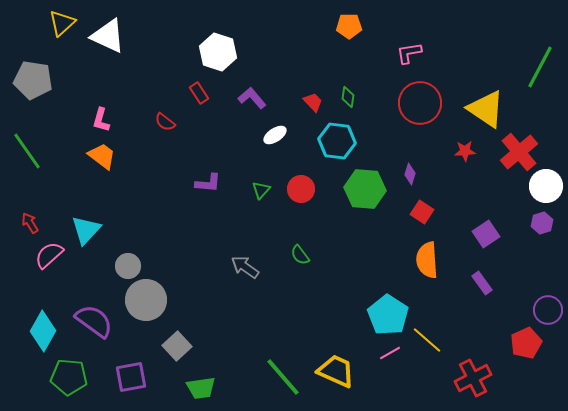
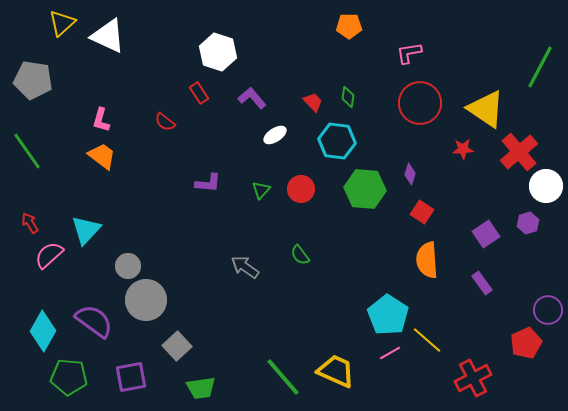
red star at (465, 151): moved 2 px left, 2 px up
purple hexagon at (542, 223): moved 14 px left
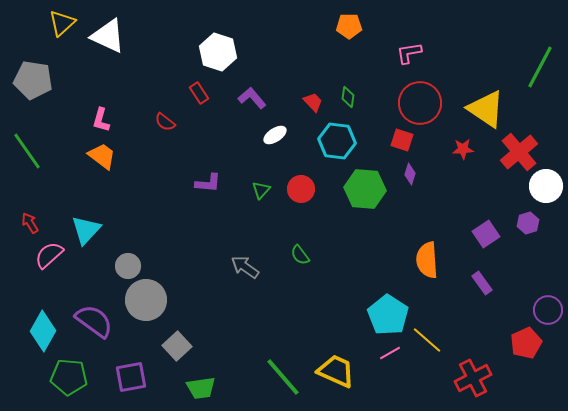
red square at (422, 212): moved 20 px left, 72 px up; rotated 15 degrees counterclockwise
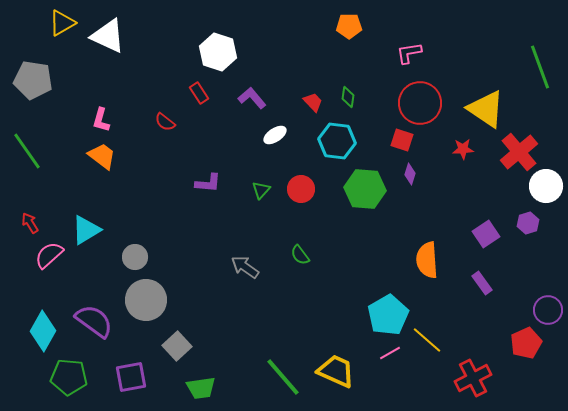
yellow triangle at (62, 23): rotated 12 degrees clockwise
green line at (540, 67): rotated 48 degrees counterclockwise
cyan triangle at (86, 230): rotated 16 degrees clockwise
gray circle at (128, 266): moved 7 px right, 9 px up
cyan pentagon at (388, 315): rotated 9 degrees clockwise
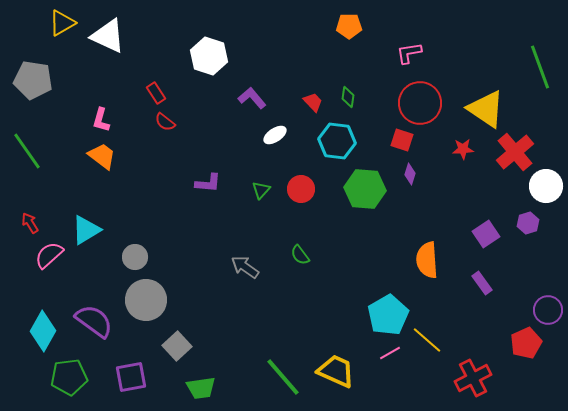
white hexagon at (218, 52): moved 9 px left, 4 px down
red rectangle at (199, 93): moved 43 px left
red cross at (519, 152): moved 4 px left
green pentagon at (69, 377): rotated 12 degrees counterclockwise
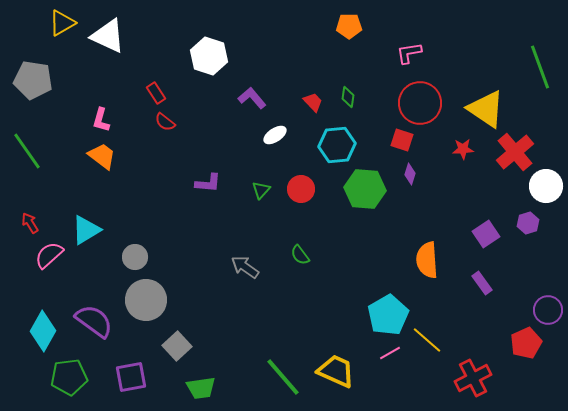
cyan hexagon at (337, 141): moved 4 px down; rotated 12 degrees counterclockwise
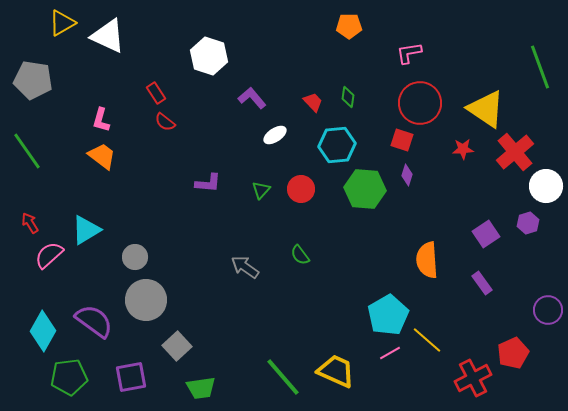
purple diamond at (410, 174): moved 3 px left, 1 px down
red pentagon at (526, 343): moved 13 px left, 10 px down
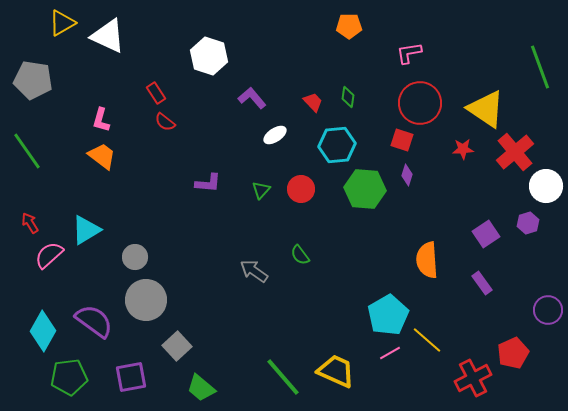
gray arrow at (245, 267): moved 9 px right, 4 px down
green trapezoid at (201, 388): rotated 48 degrees clockwise
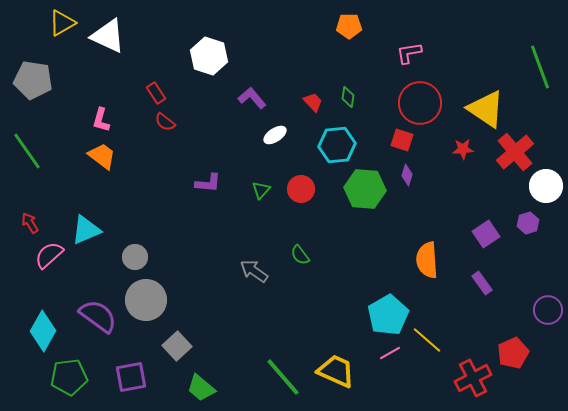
cyan triangle at (86, 230): rotated 8 degrees clockwise
purple semicircle at (94, 321): moved 4 px right, 5 px up
